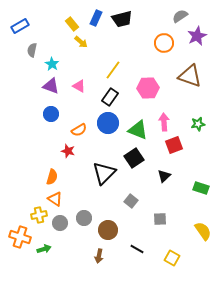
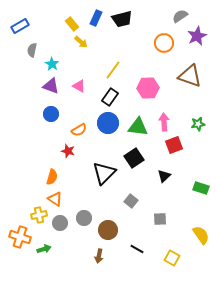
green triangle at (138, 130): moved 3 px up; rotated 15 degrees counterclockwise
yellow semicircle at (203, 231): moved 2 px left, 4 px down
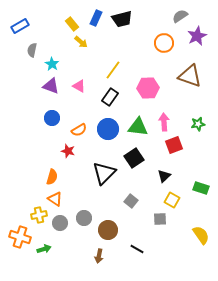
blue circle at (51, 114): moved 1 px right, 4 px down
blue circle at (108, 123): moved 6 px down
yellow square at (172, 258): moved 58 px up
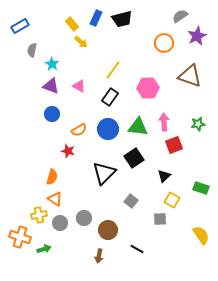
blue circle at (52, 118): moved 4 px up
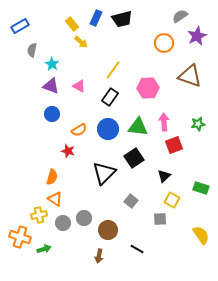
gray circle at (60, 223): moved 3 px right
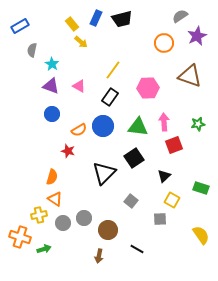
blue circle at (108, 129): moved 5 px left, 3 px up
